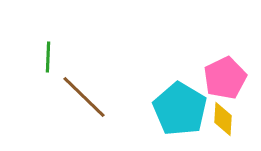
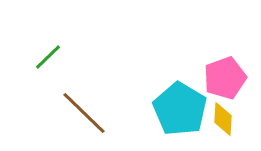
green line: rotated 44 degrees clockwise
pink pentagon: rotated 6 degrees clockwise
brown line: moved 16 px down
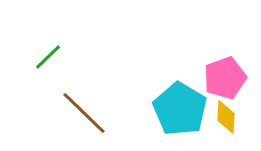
yellow diamond: moved 3 px right, 2 px up
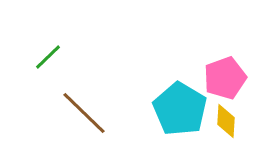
yellow diamond: moved 4 px down
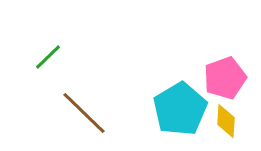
cyan pentagon: rotated 10 degrees clockwise
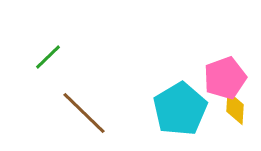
yellow diamond: moved 9 px right, 13 px up
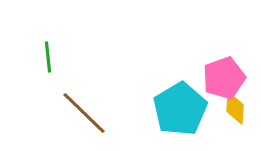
green line: rotated 52 degrees counterclockwise
pink pentagon: moved 1 px left
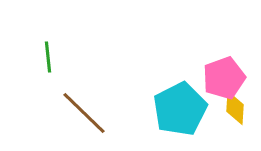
cyan pentagon: rotated 4 degrees clockwise
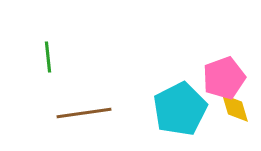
yellow diamond: rotated 20 degrees counterclockwise
brown line: rotated 52 degrees counterclockwise
